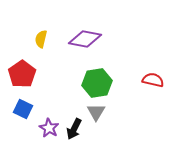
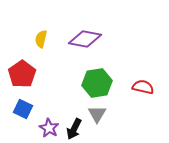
red semicircle: moved 10 px left, 7 px down
gray triangle: moved 1 px right, 2 px down
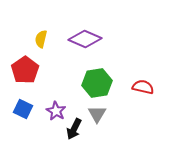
purple diamond: rotated 12 degrees clockwise
red pentagon: moved 3 px right, 4 px up
purple star: moved 7 px right, 17 px up
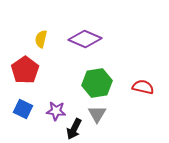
purple star: rotated 24 degrees counterclockwise
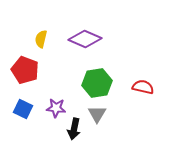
red pentagon: rotated 16 degrees counterclockwise
purple star: moved 3 px up
black arrow: rotated 15 degrees counterclockwise
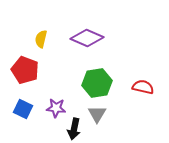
purple diamond: moved 2 px right, 1 px up
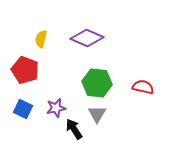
green hexagon: rotated 16 degrees clockwise
purple star: rotated 18 degrees counterclockwise
black arrow: rotated 135 degrees clockwise
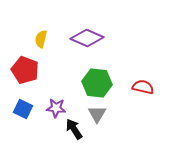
purple star: rotated 18 degrees clockwise
